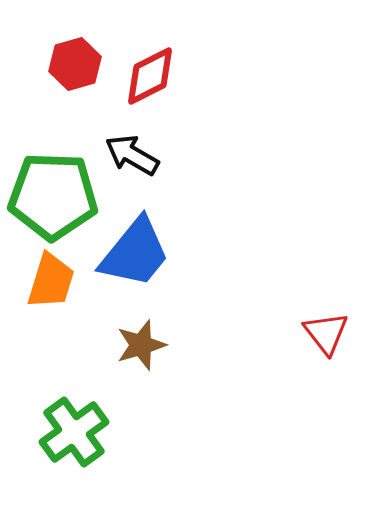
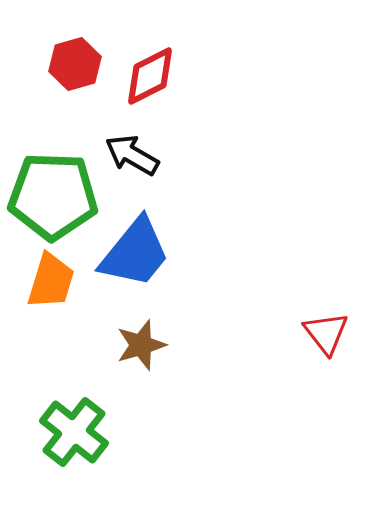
green cross: rotated 16 degrees counterclockwise
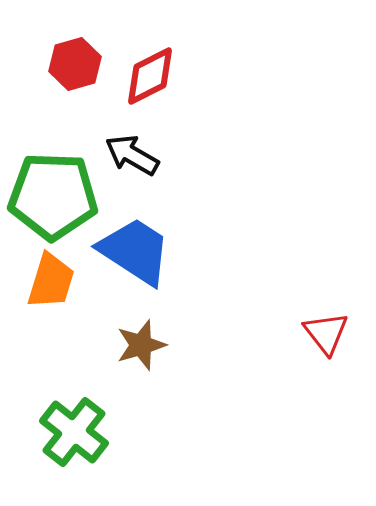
blue trapezoid: moved 2 px up; rotated 96 degrees counterclockwise
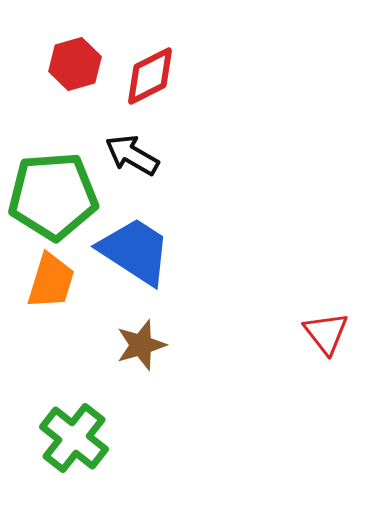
green pentagon: rotated 6 degrees counterclockwise
green cross: moved 6 px down
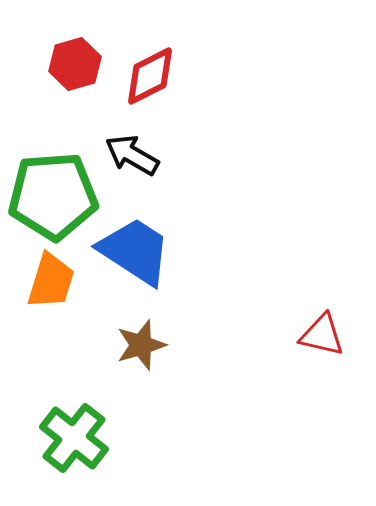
red triangle: moved 4 px left, 2 px down; rotated 39 degrees counterclockwise
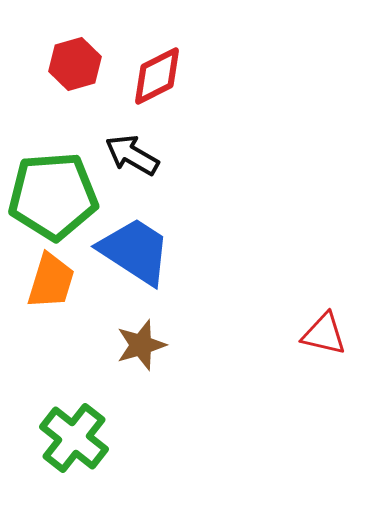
red diamond: moved 7 px right
red triangle: moved 2 px right, 1 px up
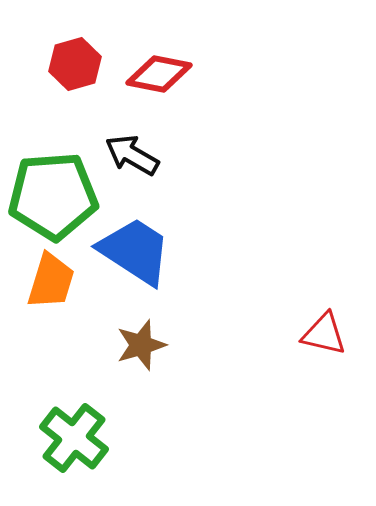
red diamond: moved 2 px right, 2 px up; rotated 38 degrees clockwise
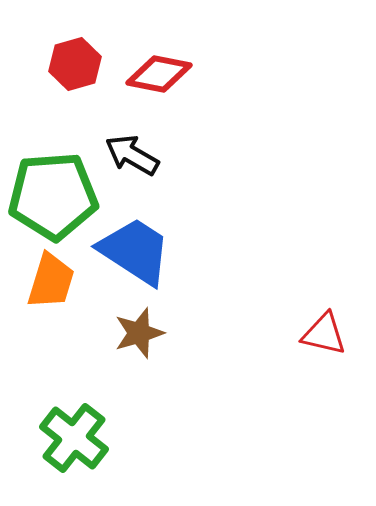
brown star: moved 2 px left, 12 px up
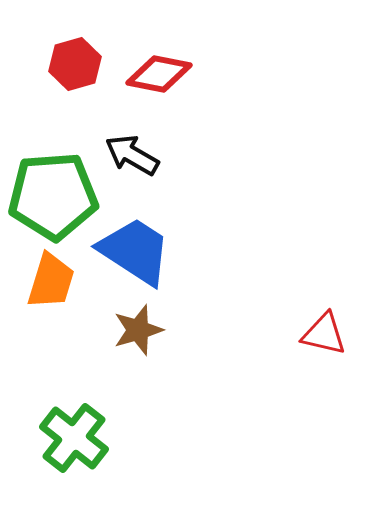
brown star: moved 1 px left, 3 px up
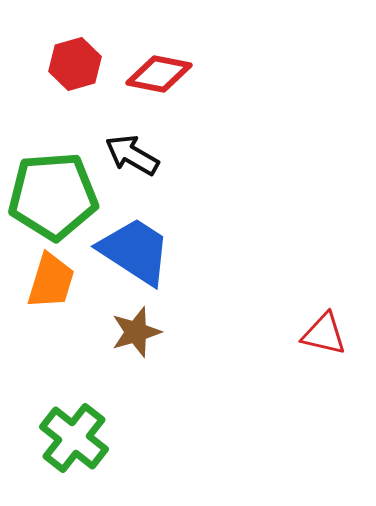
brown star: moved 2 px left, 2 px down
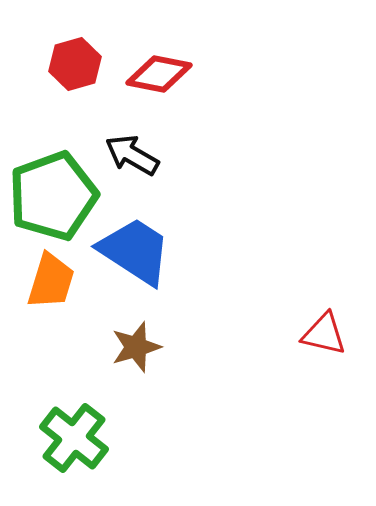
green pentagon: rotated 16 degrees counterclockwise
brown star: moved 15 px down
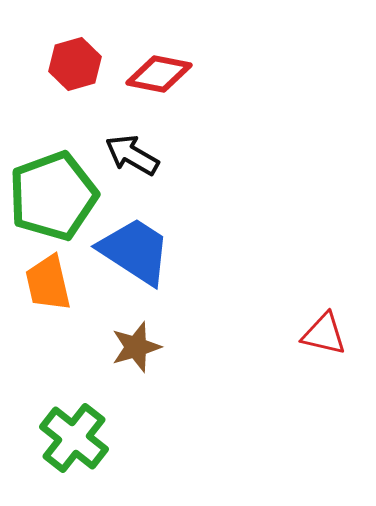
orange trapezoid: moved 3 px left, 2 px down; rotated 150 degrees clockwise
